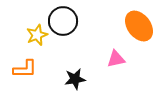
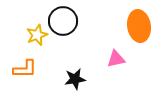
orange ellipse: rotated 28 degrees clockwise
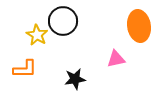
yellow star: rotated 20 degrees counterclockwise
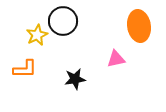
yellow star: rotated 15 degrees clockwise
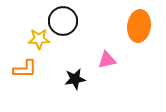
orange ellipse: rotated 16 degrees clockwise
yellow star: moved 2 px right, 4 px down; rotated 25 degrees clockwise
pink triangle: moved 9 px left, 1 px down
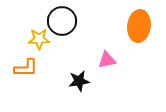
black circle: moved 1 px left
orange L-shape: moved 1 px right, 1 px up
black star: moved 4 px right, 2 px down
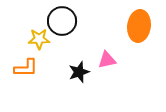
black star: moved 9 px up; rotated 10 degrees counterclockwise
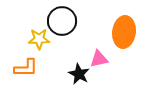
orange ellipse: moved 15 px left, 6 px down
pink triangle: moved 8 px left, 1 px up
black star: moved 2 px down; rotated 25 degrees counterclockwise
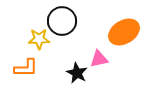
orange ellipse: rotated 52 degrees clockwise
black star: moved 2 px left, 1 px up
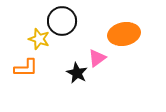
orange ellipse: moved 2 px down; rotated 20 degrees clockwise
yellow star: rotated 20 degrees clockwise
pink triangle: moved 2 px left, 1 px up; rotated 24 degrees counterclockwise
